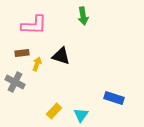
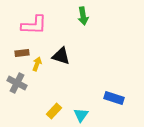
gray cross: moved 2 px right, 1 px down
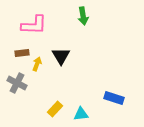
black triangle: rotated 42 degrees clockwise
yellow rectangle: moved 1 px right, 2 px up
cyan triangle: moved 1 px up; rotated 49 degrees clockwise
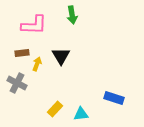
green arrow: moved 11 px left, 1 px up
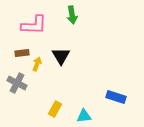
blue rectangle: moved 2 px right, 1 px up
yellow rectangle: rotated 14 degrees counterclockwise
cyan triangle: moved 3 px right, 2 px down
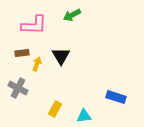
green arrow: rotated 72 degrees clockwise
gray cross: moved 1 px right, 5 px down
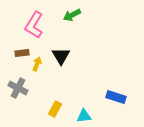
pink L-shape: rotated 120 degrees clockwise
